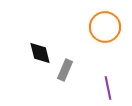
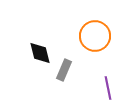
orange circle: moved 10 px left, 9 px down
gray rectangle: moved 1 px left
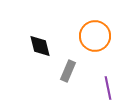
black diamond: moved 7 px up
gray rectangle: moved 4 px right, 1 px down
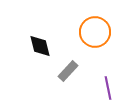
orange circle: moved 4 px up
gray rectangle: rotated 20 degrees clockwise
